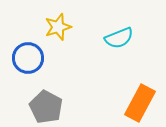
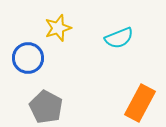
yellow star: moved 1 px down
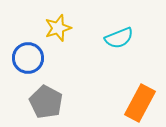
gray pentagon: moved 5 px up
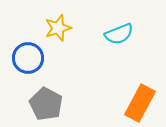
cyan semicircle: moved 4 px up
gray pentagon: moved 2 px down
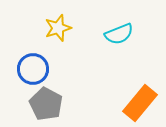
blue circle: moved 5 px right, 11 px down
orange rectangle: rotated 12 degrees clockwise
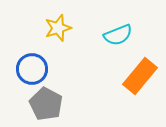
cyan semicircle: moved 1 px left, 1 px down
blue circle: moved 1 px left
orange rectangle: moved 27 px up
